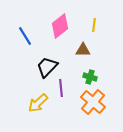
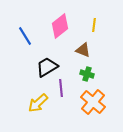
brown triangle: rotated 21 degrees clockwise
black trapezoid: rotated 15 degrees clockwise
green cross: moved 3 px left, 3 px up
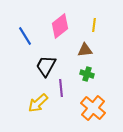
brown triangle: moved 2 px right; rotated 28 degrees counterclockwise
black trapezoid: moved 1 px left, 1 px up; rotated 30 degrees counterclockwise
orange cross: moved 6 px down
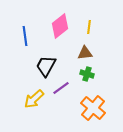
yellow line: moved 5 px left, 2 px down
blue line: rotated 24 degrees clockwise
brown triangle: moved 3 px down
purple line: rotated 60 degrees clockwise
yellow arrow: moved 4 px left, 4 px up
